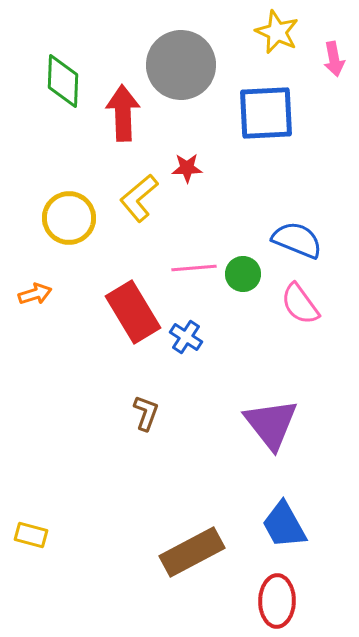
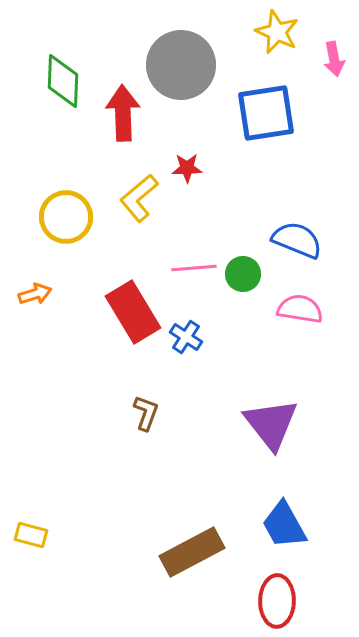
blue square: rotated 6 degrees counterclockwise
yellow circle: moved 3 px left, 1 px up
pink semicircle: moved 5 px down; rotated 135 degrees clockwise
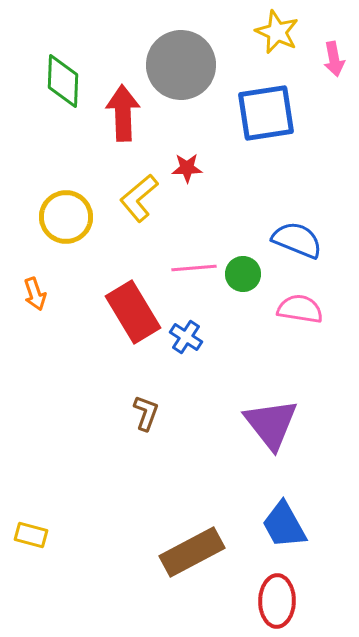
orange arrow: rotated 88 degrees clockwise
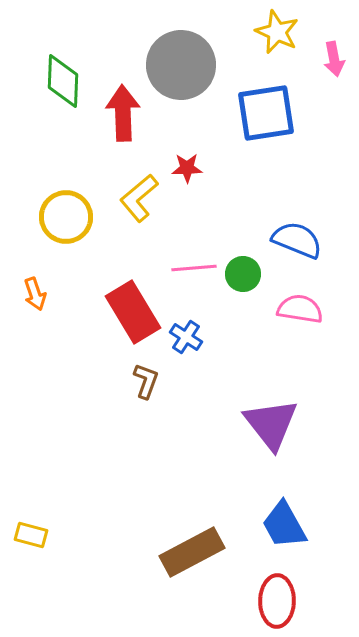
brown L-shape: moved 32 px up
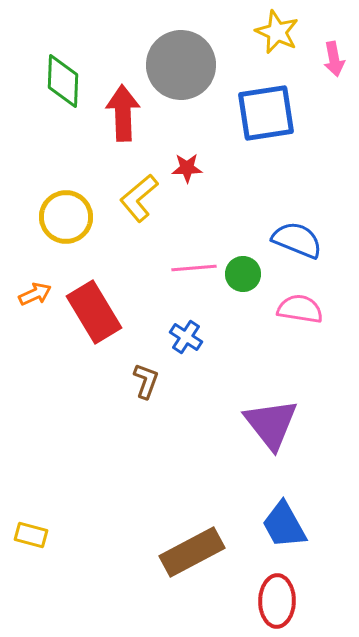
orange arrow: rotated 96 degrees counterclockwise
red rectangle: moved 39 px left
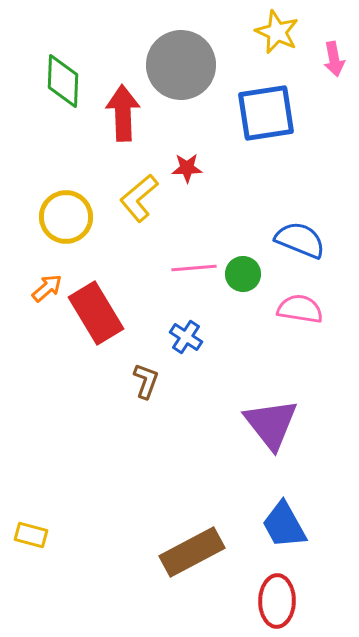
blue semicircle: moved 3 px right
orange arrow: moved 12 px right, 6 px up; rotated 16 degrees counterclockwise
red rectangle: moved 2 px right, 1 px down
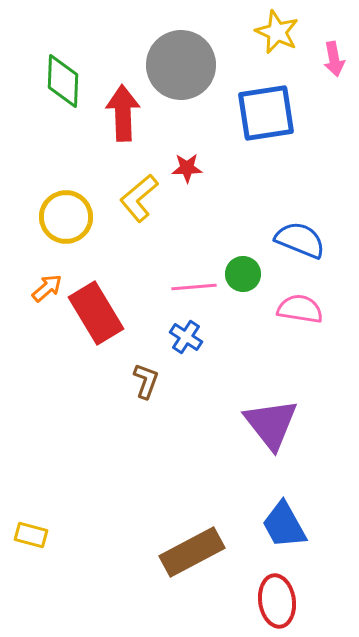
pink line: moved 19 px down
red ellipse: rotated 9 degrees counterclockwise
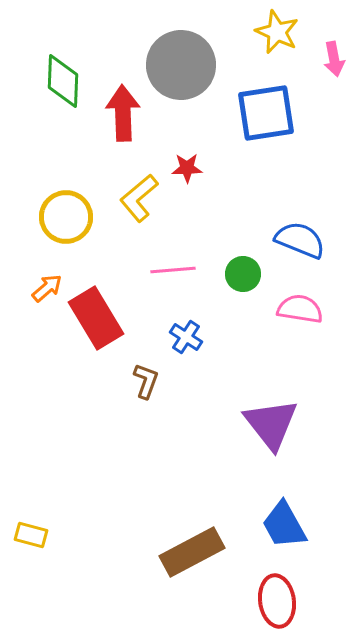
pink line: moved 21 px left, 17 px up
red rectangle: moved 5 px down
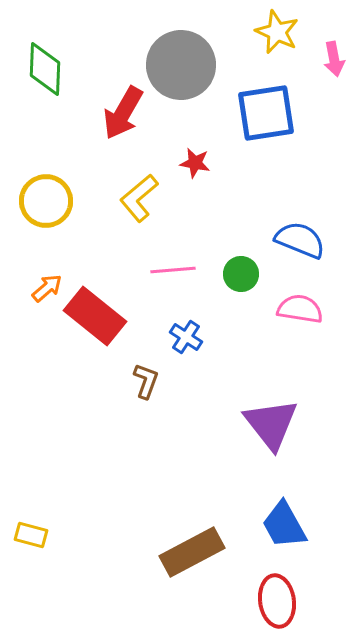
green diamond: moved 18 px left, 12 px up
red arrow: rotated 148 degrees counterclockwise
red star: moved 8 px right, 5 px up; rotated 12 degrees clockwise
yellow circle: moved 20 px left, 16 px up
green circle: moved 2 px left
red rectangle: moved 1 px left, 2 px up; rotated 20 degrees counterclockwise
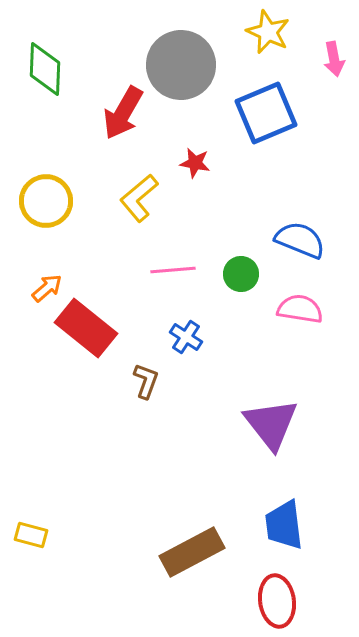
yellow star: moved 9 px left
blue square: rotated 14 degrees counterclockwise
red rectangle: moved 9 px left, 12 px down
blue trapezoid: rotated 22 degrees clockwise
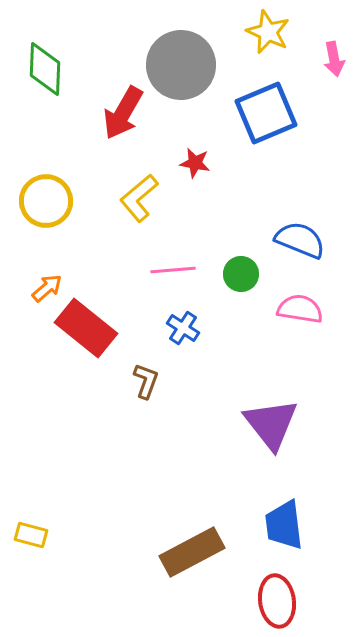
blue cross: moved 3 px left, 9 px up
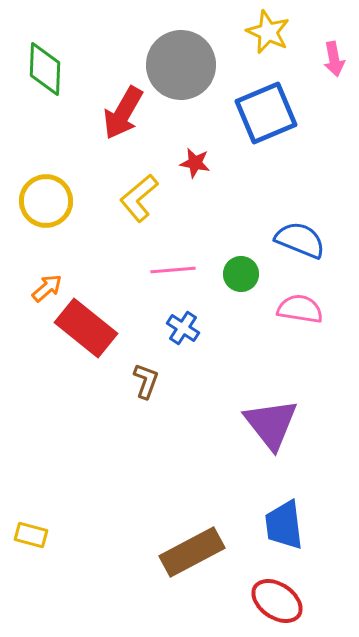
red ellipse: rotated 48 degrees counterclockwise
